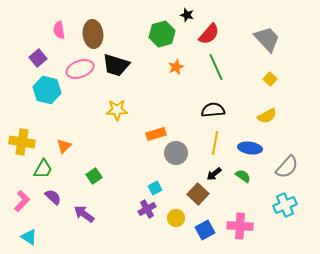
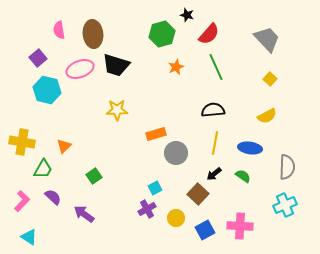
gray semicircle: rotated 40 degrees counterclockwise
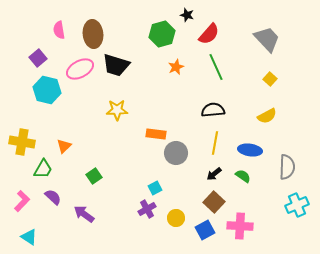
pink ellipse: rotated 8 degrees counterclockwise
orange rectangle: rotated 24 degrees clockwise
blue ellipse: moved 2 px down
brown square: moved 16 px right, 8 px down
cyan cross: moved 12 px right
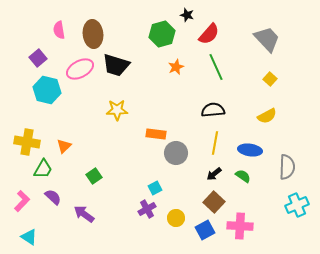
yellow cross: moved 5 px right
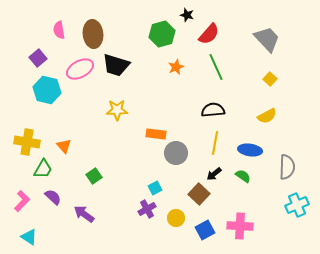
orange triangle: rotated 28 degrees counterclockwise
brown square: moved 15 px left, 8 px up
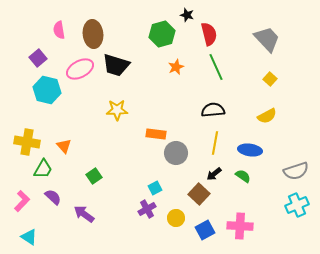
red semicircle: rotated 55 degrees counterclockwise
gray semicircle: moved 9 px right, 4 px down; rotated 70 degrees clockwise
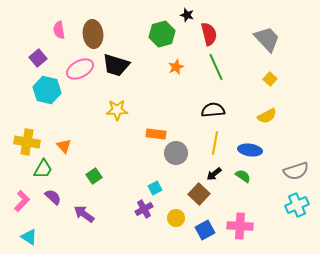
purple cross: moved 3 px left
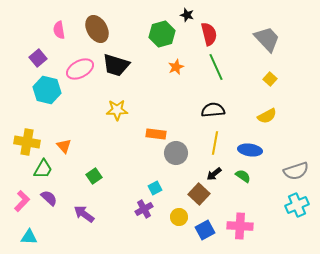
brown ellipse: moved 4 px right, 5 px up; rotated 24 degrees counterclockwise
purple semicircle: moved 4 px left, 1 px down
yellow circle: moved 3 px right, 1 px up
cyan triangle: rotated 30 degrees counterclockwise
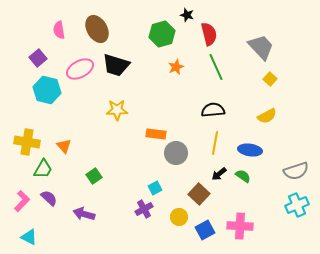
gray trapezoid: moved 6 px left, 8 px down
black arrow: moved 5 px right
purple arrow: rotated 20 degrees counterclockwise
cyan triangle: rotated 24 degrees clockwise
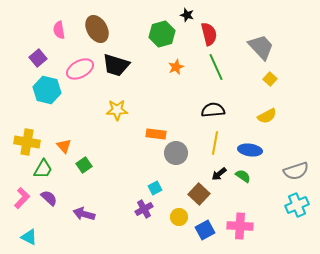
green square: moved 10 px left, 11 px up
pink L-shape: moved 3 px up
